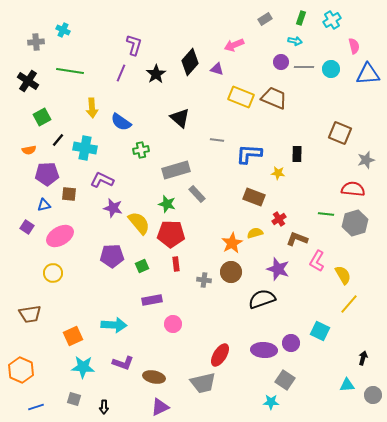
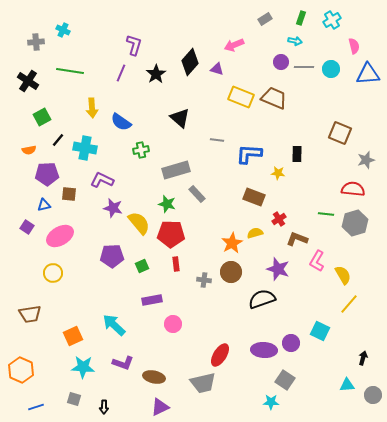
cyan arrow at (114, 325): rotated 140 degrees counterclockwise
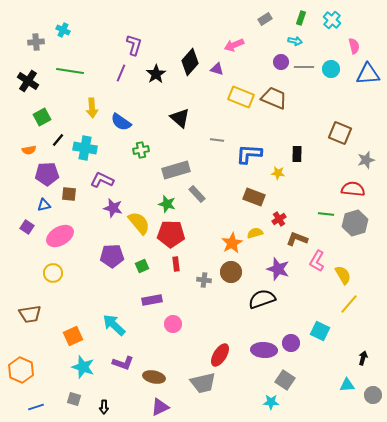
cyan cross at (332, 20): rotated 18 degrees counterclockwise
cyan star at (83, 367): rotated 15 degrees clockwise
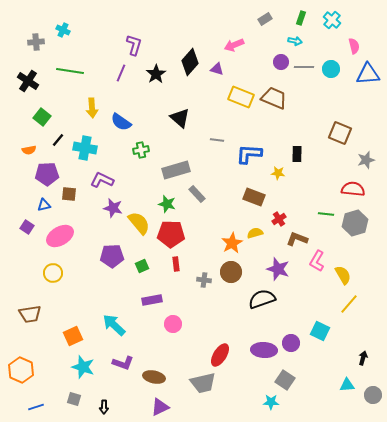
green square at (42, 117): rotated 24 degrees counterclockwise
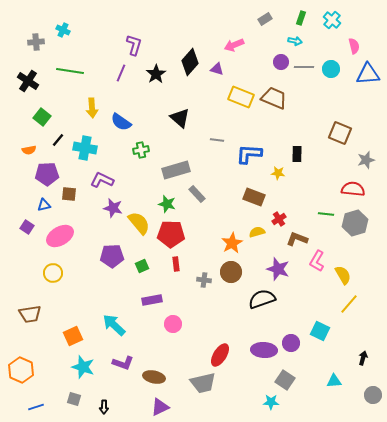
yellow semicircle at (255, 233): moved 2 px right, 1 px up
cyan triangle at (347, 385): moved 13 px left, 4 px up
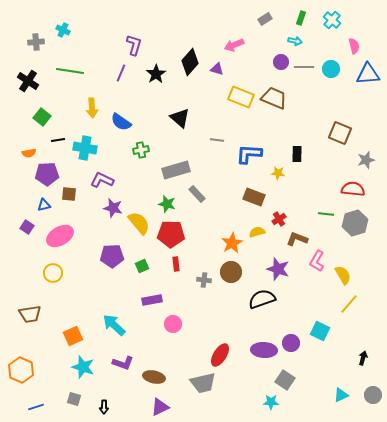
black line at (58, 140): rotated 40 degrees clockwise
orange semicircle at (29, 150): moved 3 px down
cyan triangle at (334, 381): moved 7 px right, 14 px down; rotated 21 degrees counterclockwise
